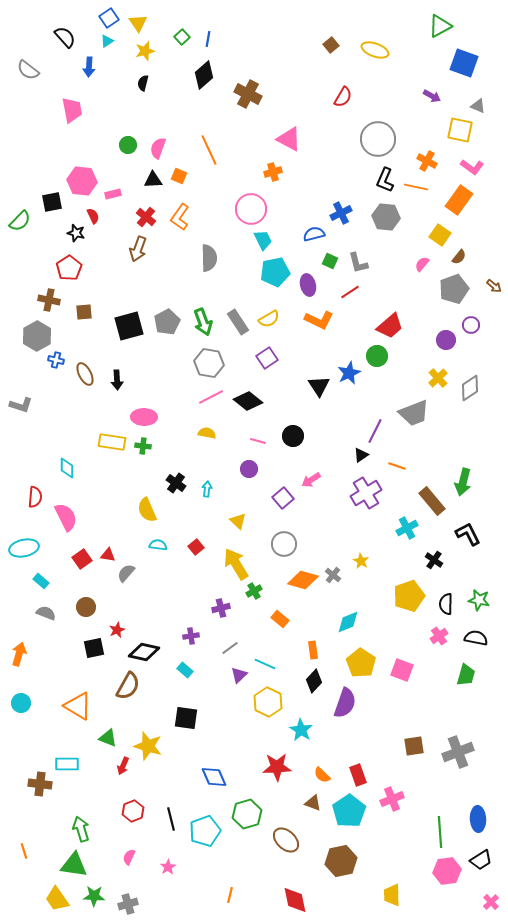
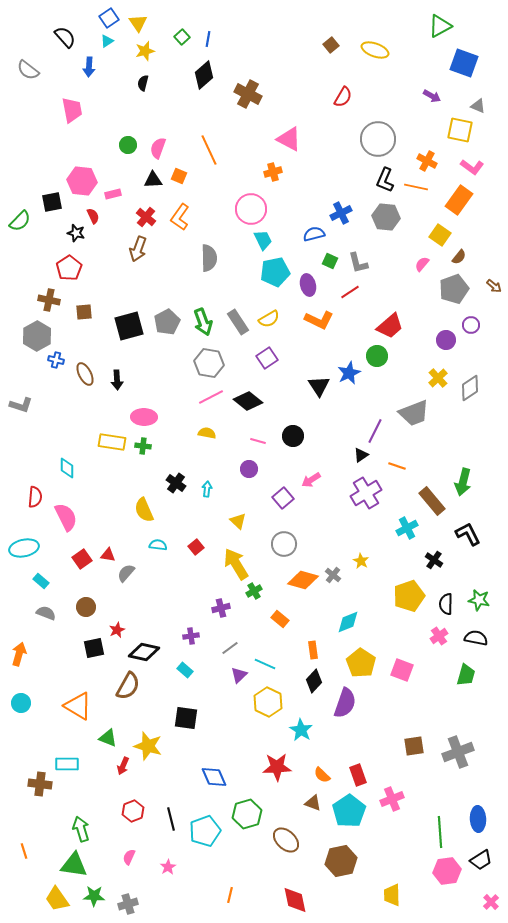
yellow semicircle at (147, 510): moved 3 px left
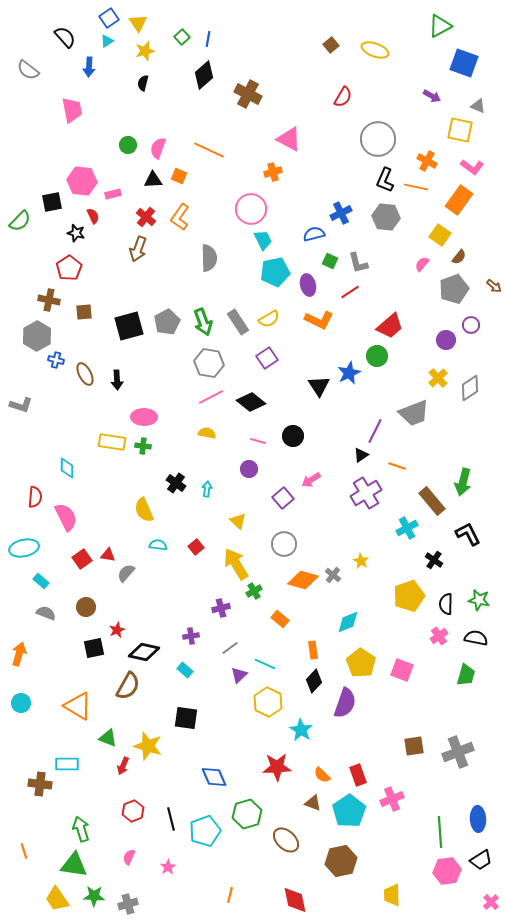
orange line at (209, 150): rotated 40 degrees counterclockwise
black diamond at (248, 401): moved 3 px right, 1 px down
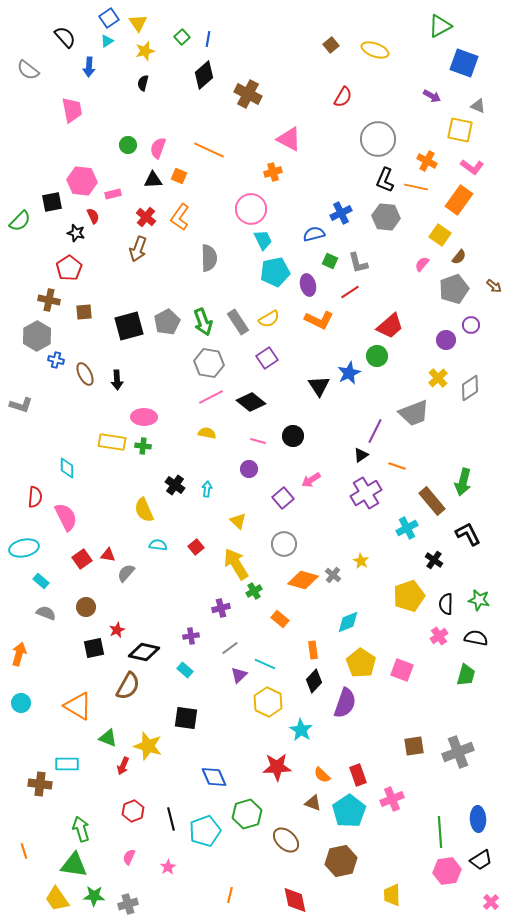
black cross at (176, 483): moved 1 px left, 2 px down
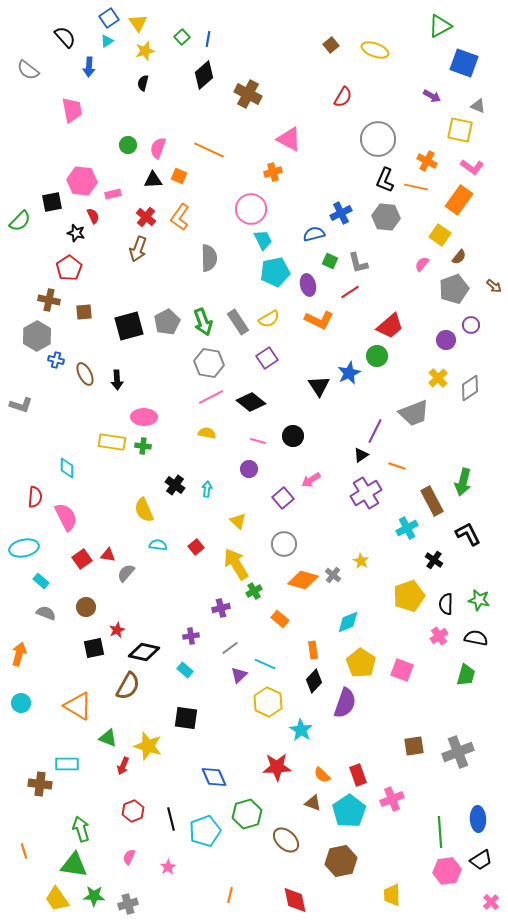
brown rectangle at (432, 501): rotated 12 degrees clockwise
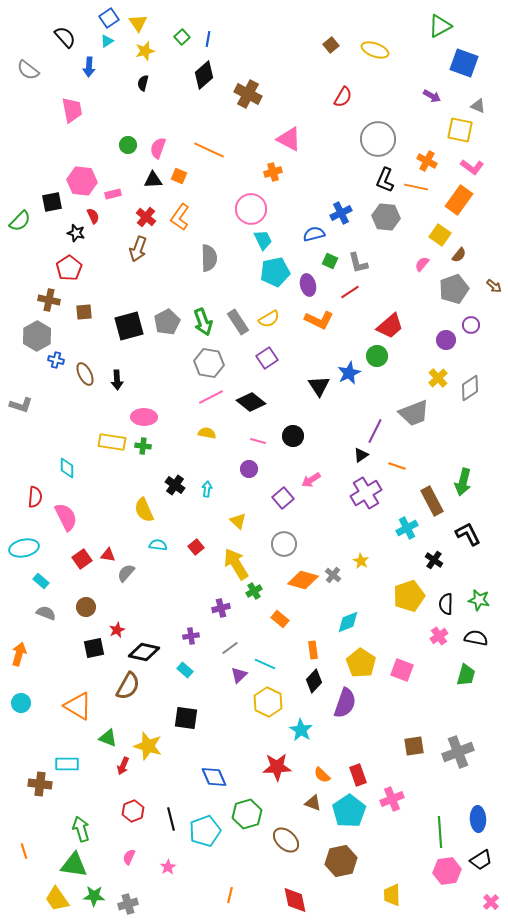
brown semicircle at (459, 257): moved 2 px up
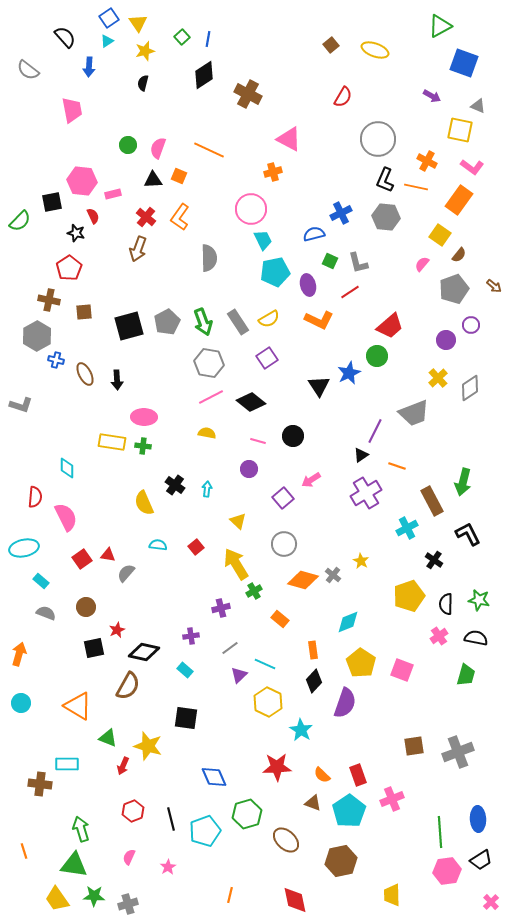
black diamond at (204, 75): rotated 8 degrees clockwise
yellow semicircle at (144, 510): moved 7 px up
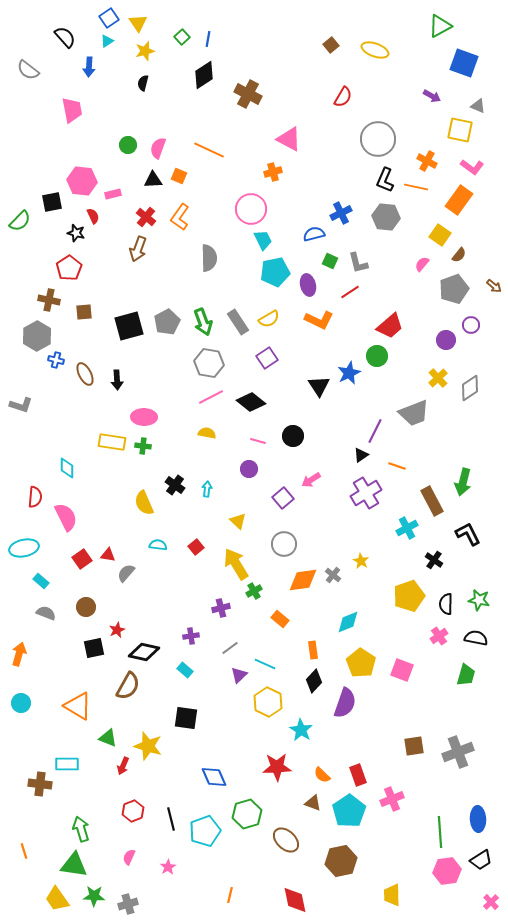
orange diamond at (303, 580): rotated 24 degrees counterclockwise
